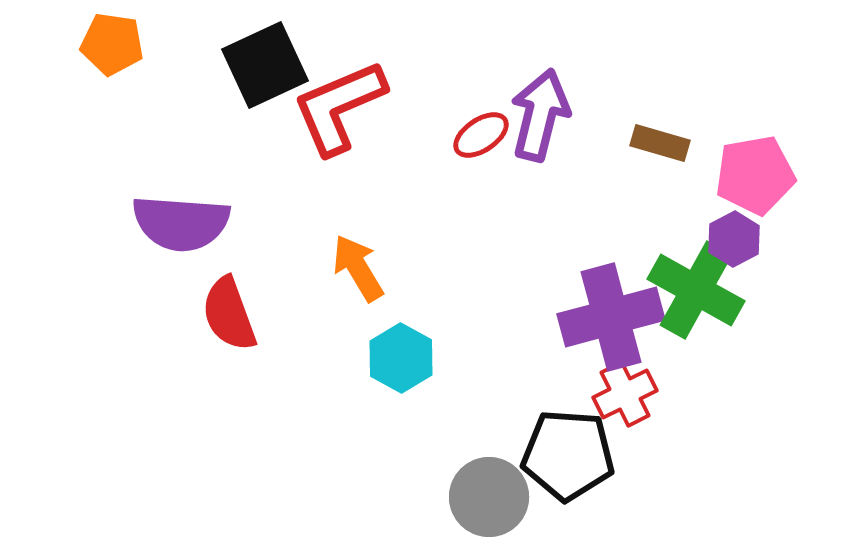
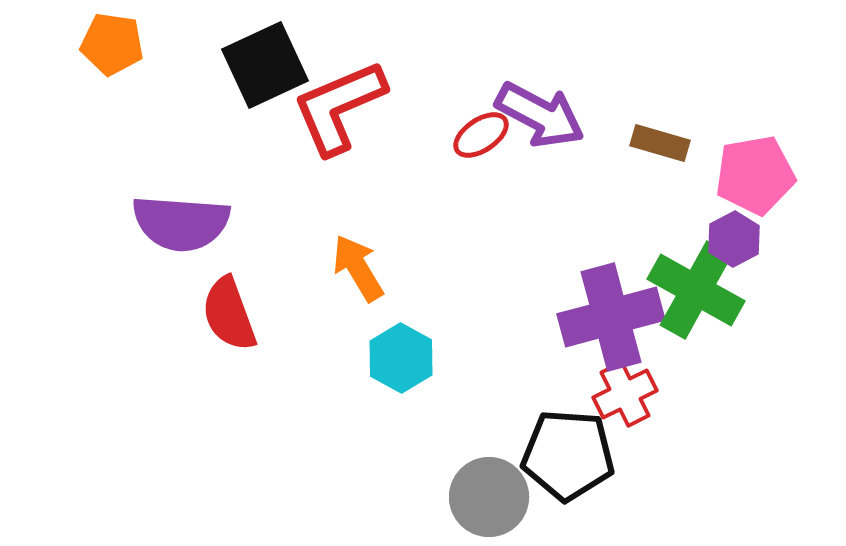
purple arrow: rotated 104 degrees clockwise
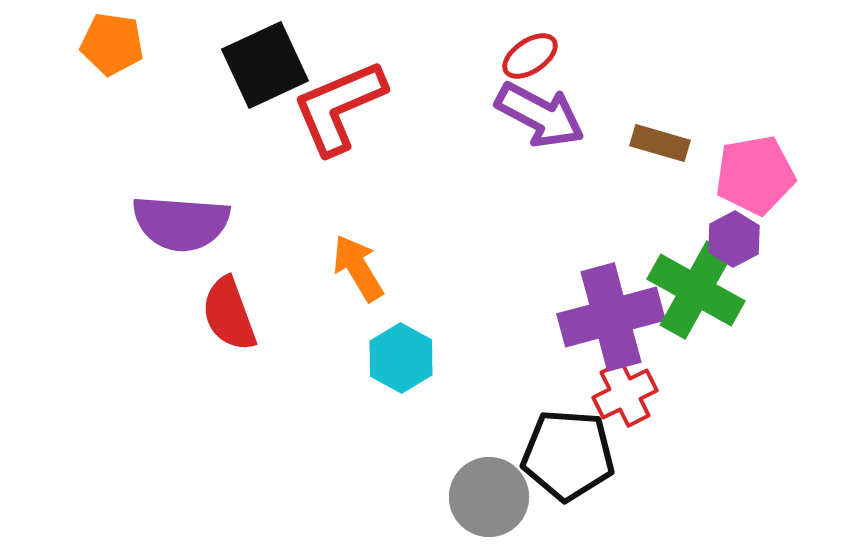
red ellipse: moved 49 px right, 79 px up
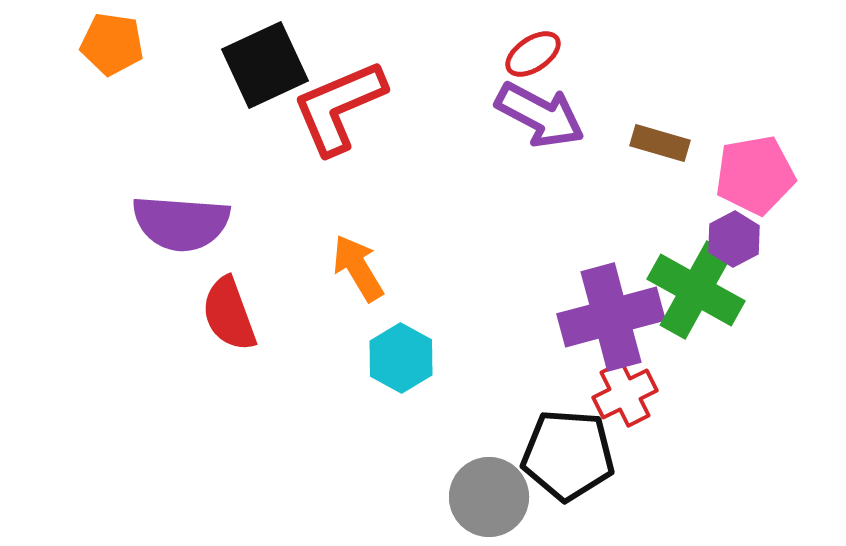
red ellipse: moved 3 px right, 2 px up
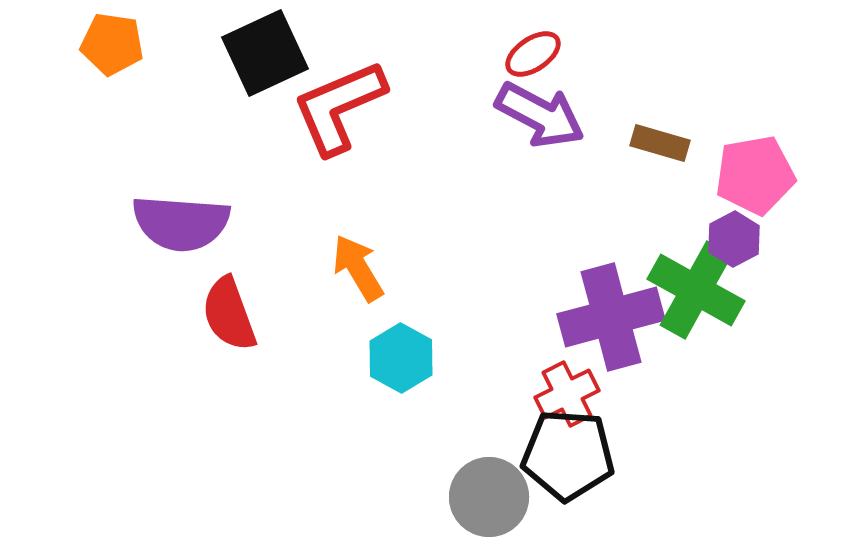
black square: moved 12 px up
red cross: moved 58 px left
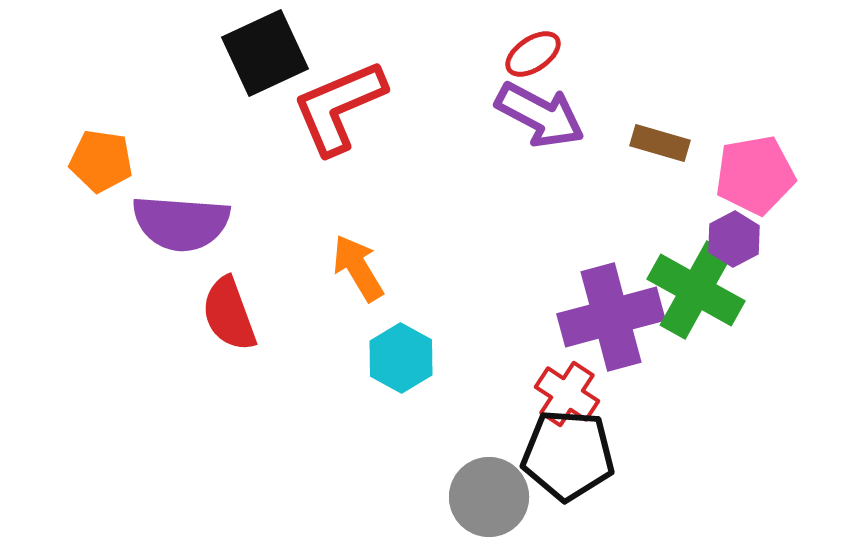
orange pentagon: moved 11 px left, 117 px down
red cross: rotated 30 degrees counterclockwise
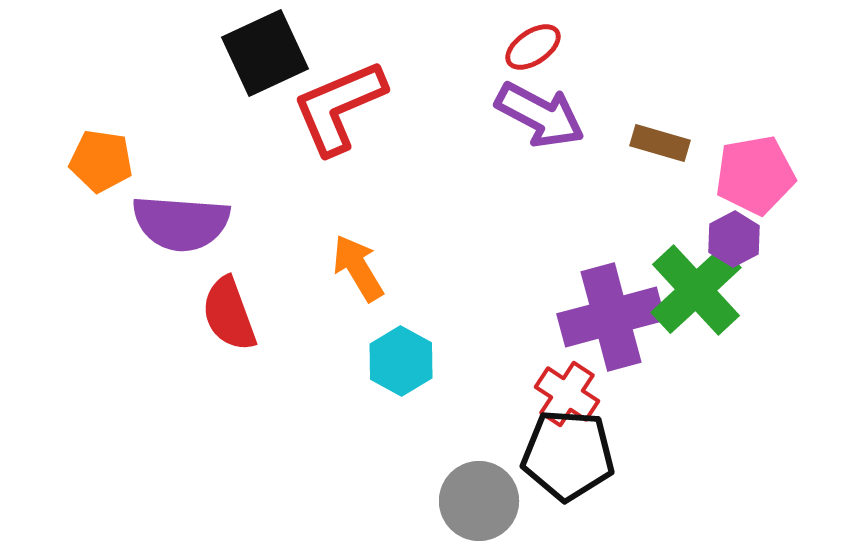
red ellipse: moved 7 px up
green cross: rotated 18 degrees clockwise
cyan hexagon: moved 3 px down
gray circle: moved 10 px left, 4 px down
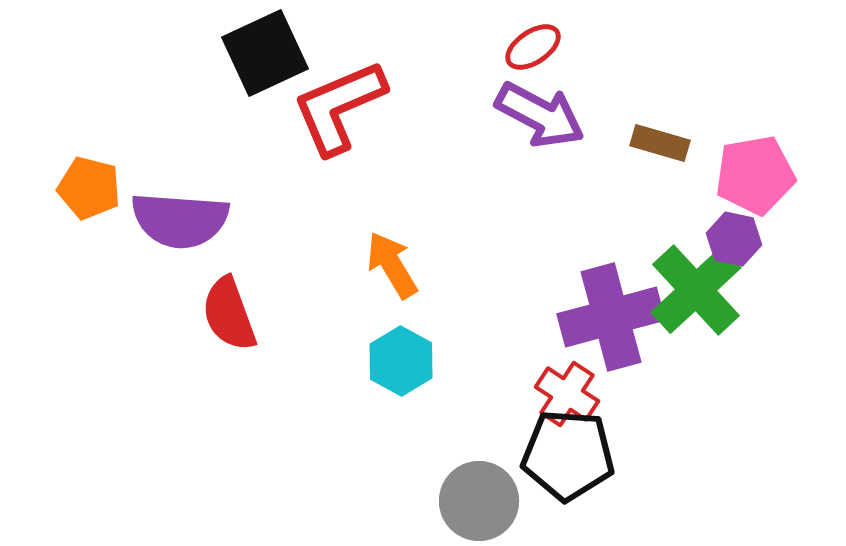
orange pentagon: moved 12 px left, 27 px down; rotated 6 degrees clockwise
purple semicircle: moved 1 px left, 3 px up
purple hexagon: rotated 20 degrees counterclockwise
orange arrow: moved 34 px right, 3 px up
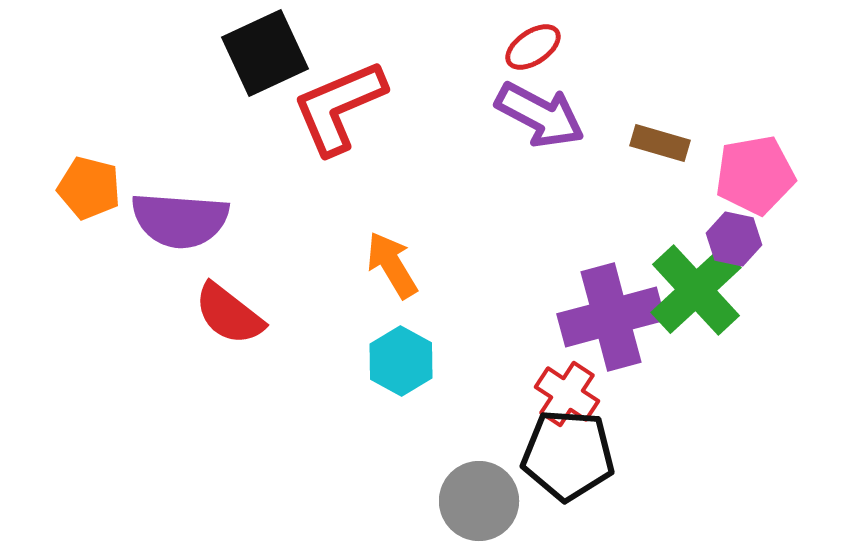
red semicircle: rotated 32 degrees counterclockwise
